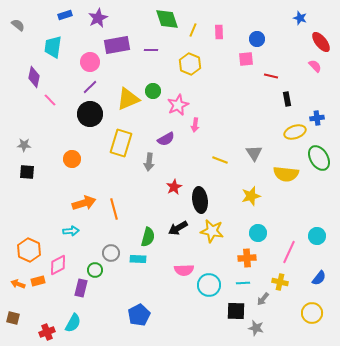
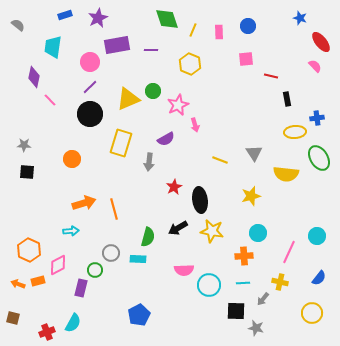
blue circle at (257, 39): moved 9 px left, 13 px up
pink arrow at (195, 125): rotated 24 degrees counterclockwise
yellow ellipse at (295, 132): rotated 15 degrees clockwise
orange cross at (247, 258): moved 3 px left, 2 px up
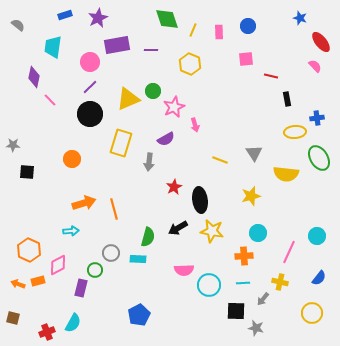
pink star at (178, 105): moved 4 px left, 2 px down
gray star at (24, 145): moved 11 px left
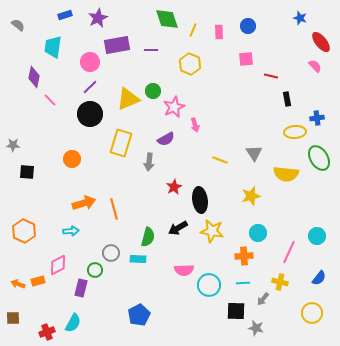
orange hexagon at (29, 250): moved 5 px left, 19 px up
brown square at (13, 318): rotated 16 degrees counterclockwise
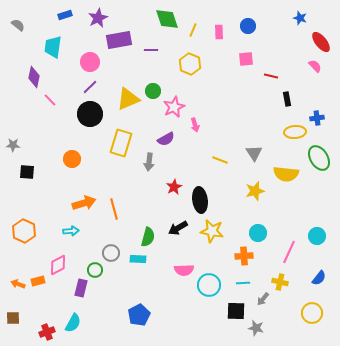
purple rectangle at (117, 45): moved 2 px right, 5 px up
yellow star at (251, 196): moved 4 px right, 5 px up
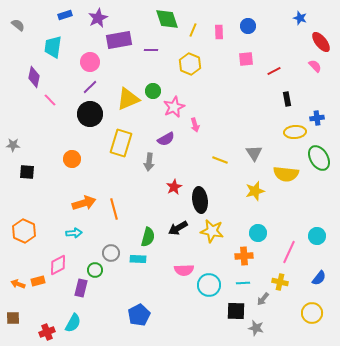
red line at (271, 76): moved 3 px right, 5 px up; rotated 40 degrees counterclockwise
cyan arrow at (71, 231): moved 3 px right, 2 px down
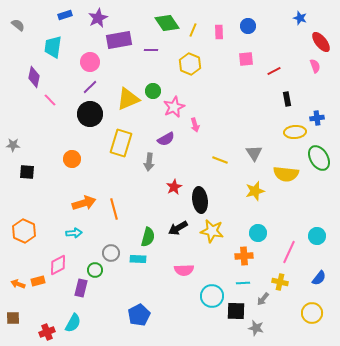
green diamond at (167, 19): moved 4 px down; rotated 15 degrees counterclockwise
pink semicircle at (315, 66): rotated 24 degrees clockwise
cyan circle at (209, 285): moved 3 px right, 11 px down
